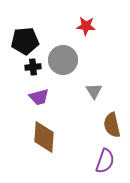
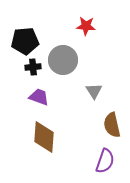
purple trapezoid: rotated 145 degrees counterclockwise
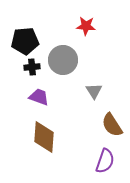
black cross: moved 1 px left
brown semicircle: rotated 20 degrees counterclockwise
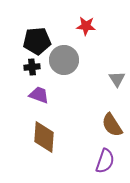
black pentagon: moved 12 px right
gray circle: moved 1 px right
gray triangle: moved 23 px right, 12 px up
purple trapezoid: moved 2 px up
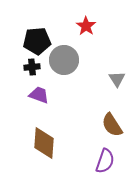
red star: rotated 30 degrees clockwise
brown diamond: moved 6 px down
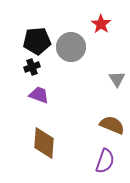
red star: moved 15 px right, 2 px up
gray circle: moved 7 px right, 13 px up
black cross: rotated 14 degrees counterclockwise
brown semicircle: rotated 145 degrees clockwise
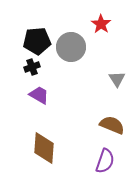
purple trapezoid: rotated 10 degrees clockwise
brown diamond: moved 5 px down
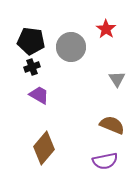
red star: moved 5 px right, 5 px down
black pentagon: moved 6 px left; rotated 12 degrees clockwise
brown diamond: rotated 36 degrees clockwise
purple semicircle: rotated 60 degrees clockwise
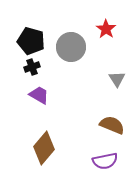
black pentagon: rotated 8 degrees clockwise
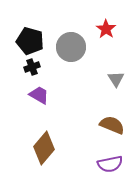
black pentagon: moved 1 px left
gray triangle: moved 1 px left
purple semicircle: moved 5 px right, 3 px down
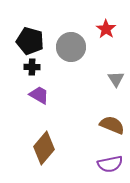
black cross: rotated 21 degrees clockwise
